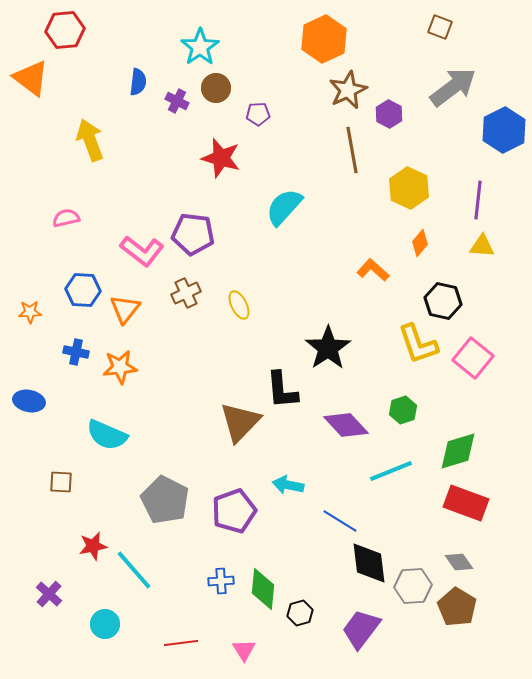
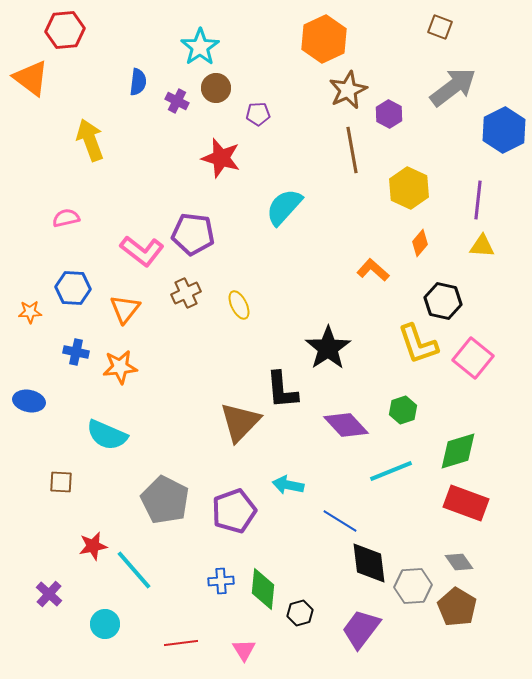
blue hexagon at (83, 290): moved 10 px left, 2 px up
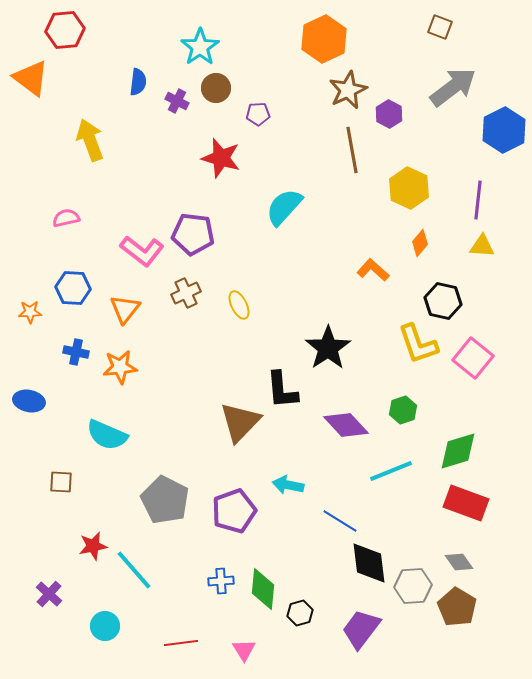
cyan circle at (105, 624): moved 2 px down
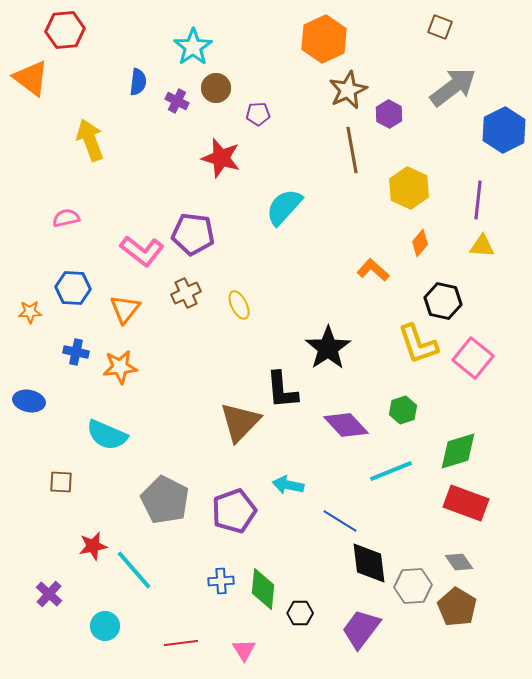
cyan star at (200, 47): moved 7 px left
black hexagon at (300, 613): rotated 15 degrees clockwise
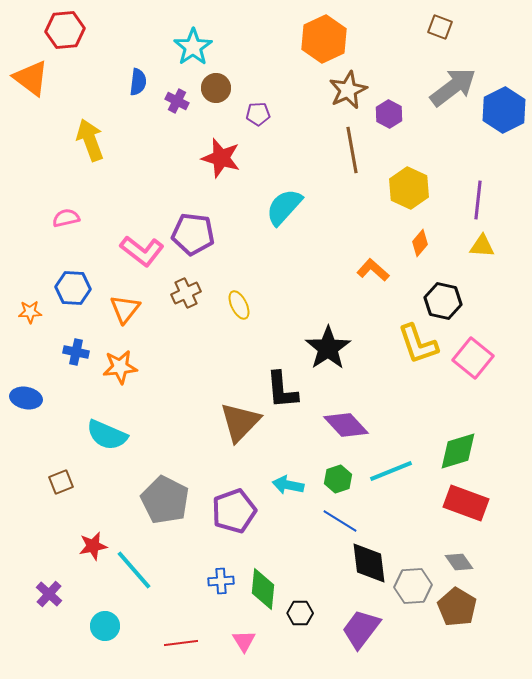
blue hexagon at (504, 130): moved 20 px up
blue ellipse at (29, 401): moved 3 px left, 3 px up
green hexagon at (403, 410): moved 65 px left, 69 px down
brown square at (61, 482): rotated 25 degrees counterclockwise
pink triangle at (244, 650): moved 9 px up
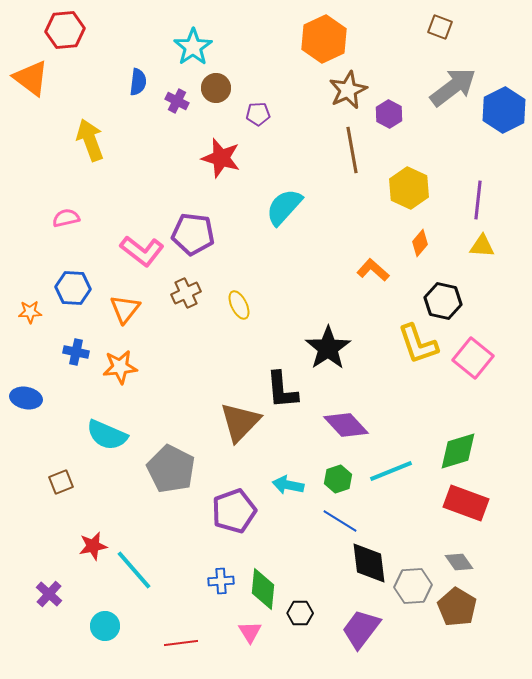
gray pentagon at (165, 500): moved 6 px right, 31 px up
pink triangle at (244, 641): moved 6 px right, 9 px up
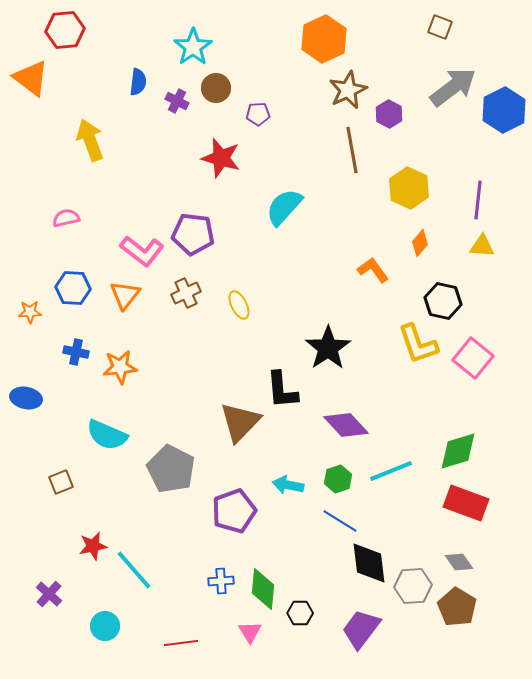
orange L-shape at (373, 270): rotated 12 degrees clockwise
orange triangle at (125, 309): moved 14 px up
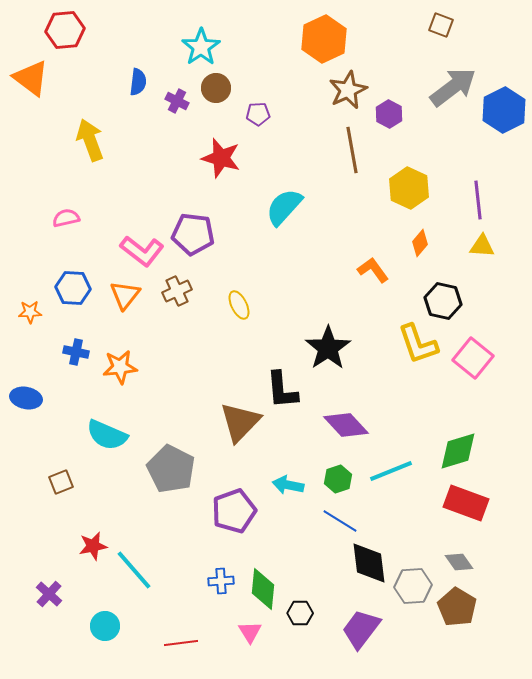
brown square at (440, 27): moved 1 px right, 2 px up
cyan star at (193, 47): moved 8 px right
purple line at (478, 200): rotated 12 degrees counterclockwise
brown cross at (186, 293): moved 9 px left, 2 px up
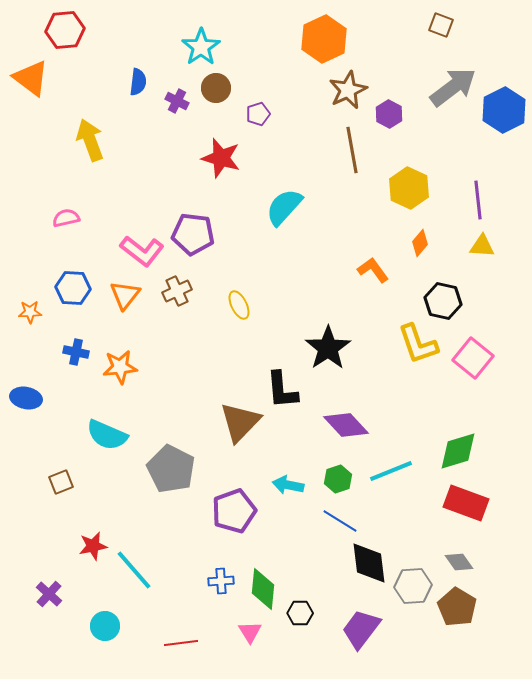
purple pentagon at (258, 114): rotated 15 degrees counterclockwise
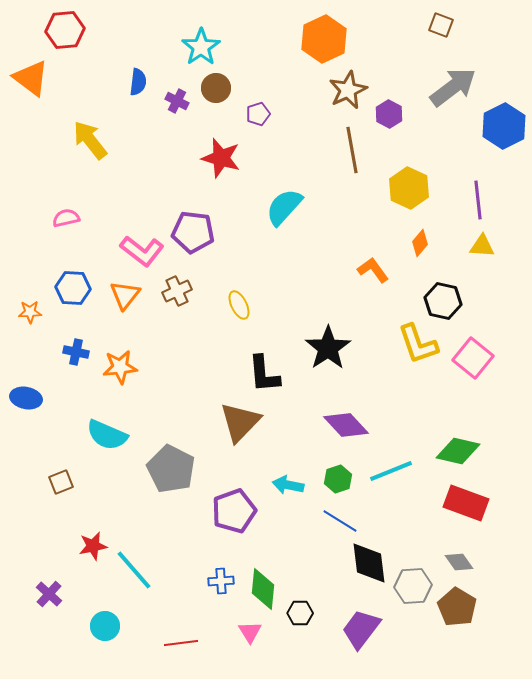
blue hexagon at (504, 110): moved 16 px down
yellow arrow at (90, 140): rotated 18 degrees counterclockwise
purple pentagon at (193, 234): moved 2 px up
black L-shape at (282, 390): moved 18 px left, 16 px up
green diamond at (458, 451): rotated 30 degrees clockwise
